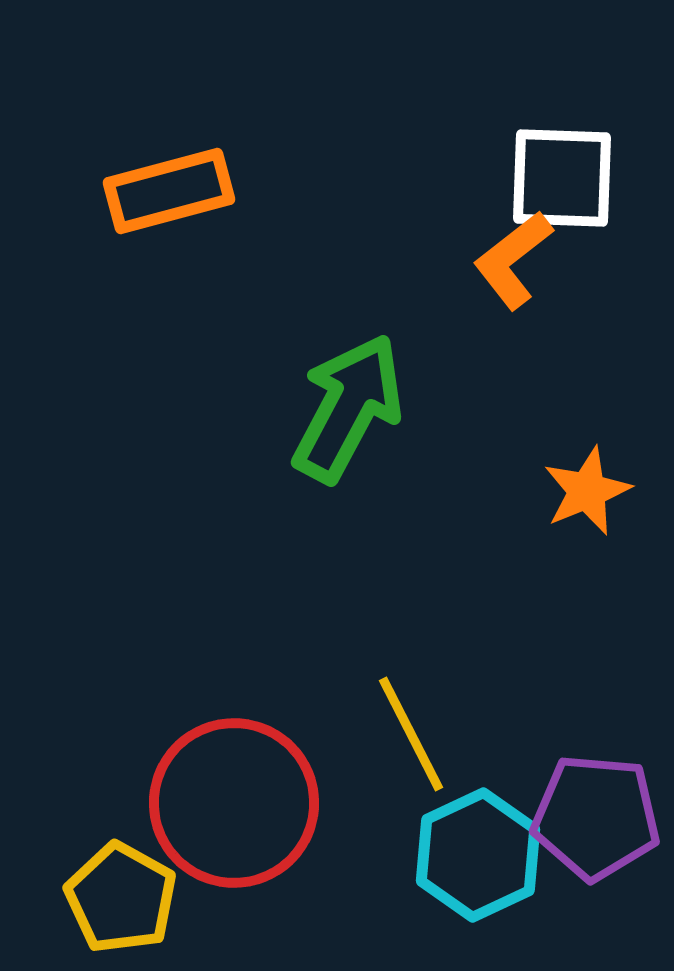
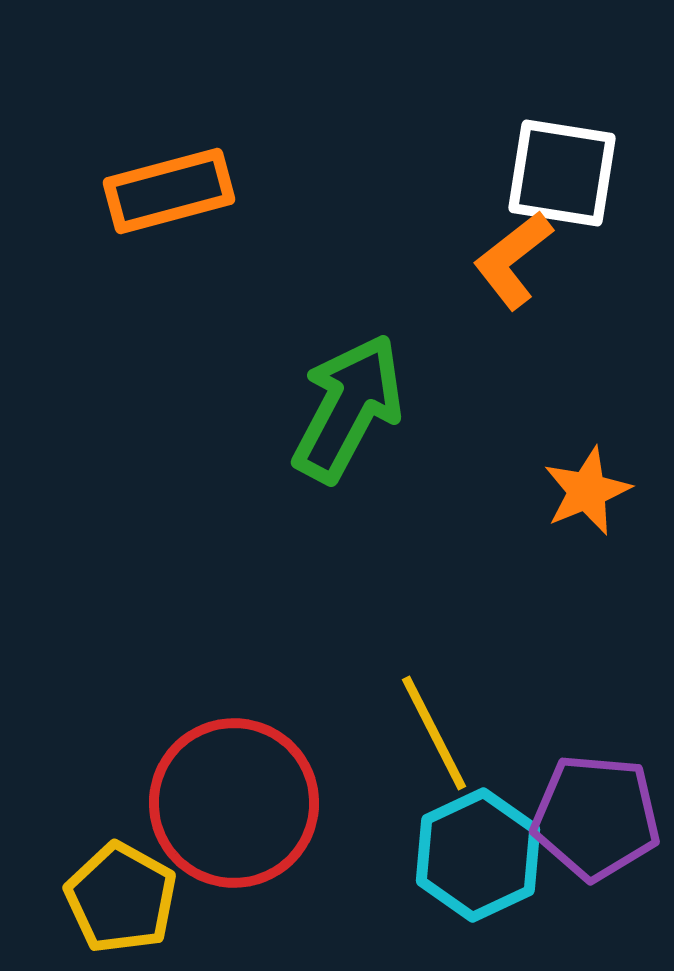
white square: moved 5 px up; rotated 7 degrees clockwise
yellow line: moved 23 px right, 1 px up
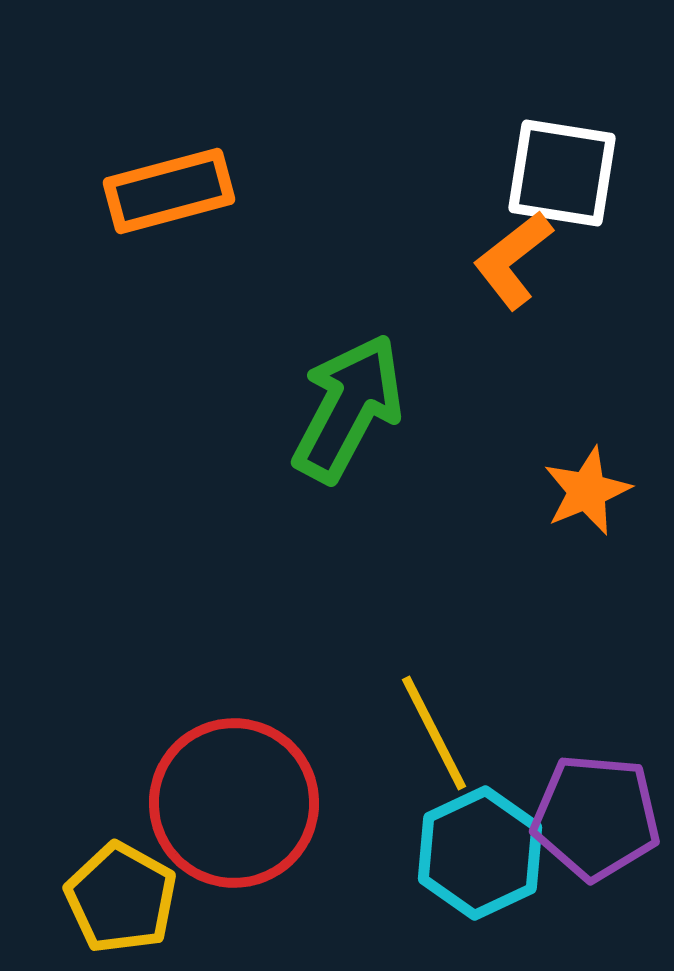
cyan hexagon: moved 2 px right, 2 px up
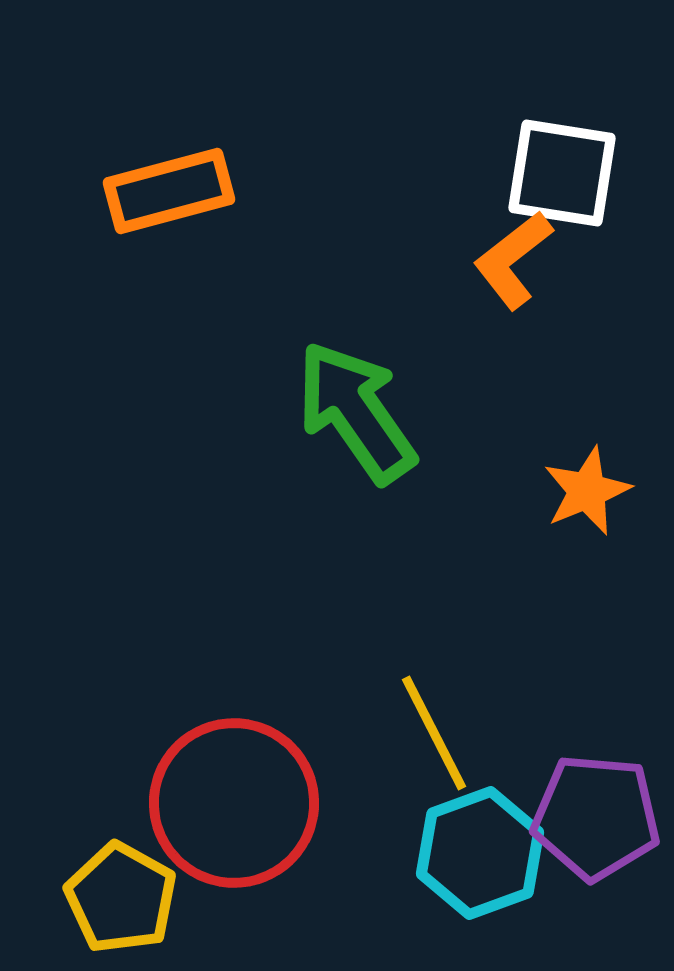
green arrow: moved 8 px right, 4 px down; rotated 63 degrees counterclockwise
cyan hexagon: rotated 5 degrees clockwise
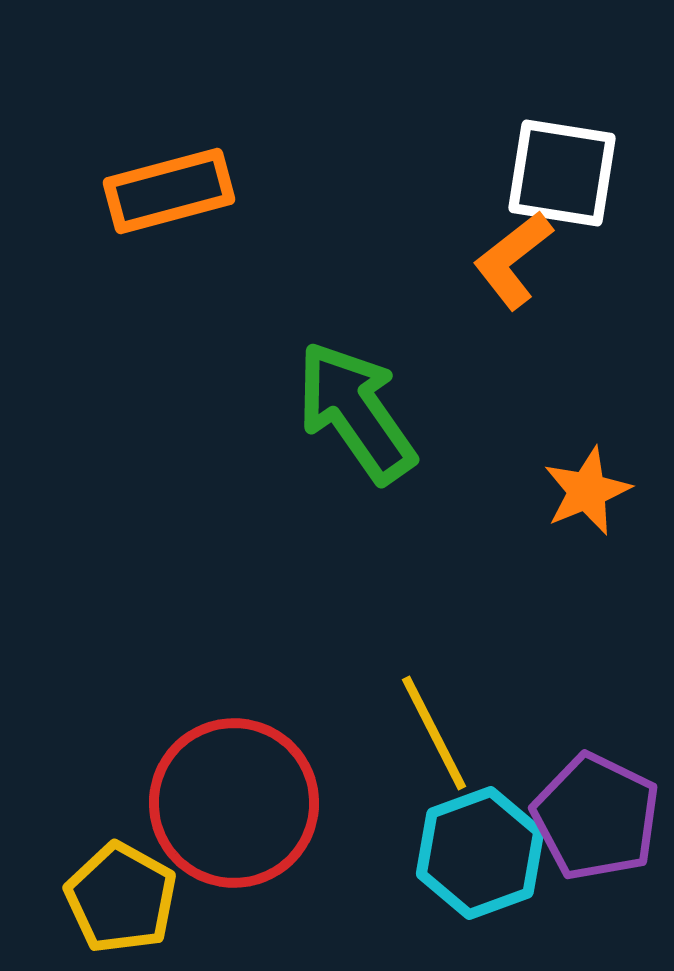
purple pentagon: rotated 21 degrees clockwise
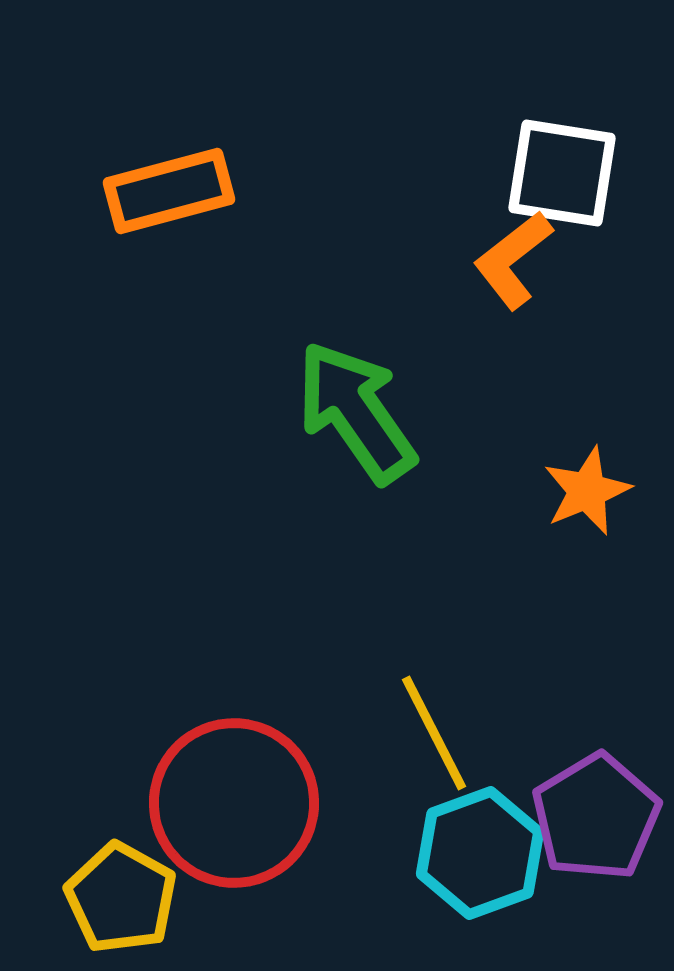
purple pentagon: rotated 15 degrees clockwise
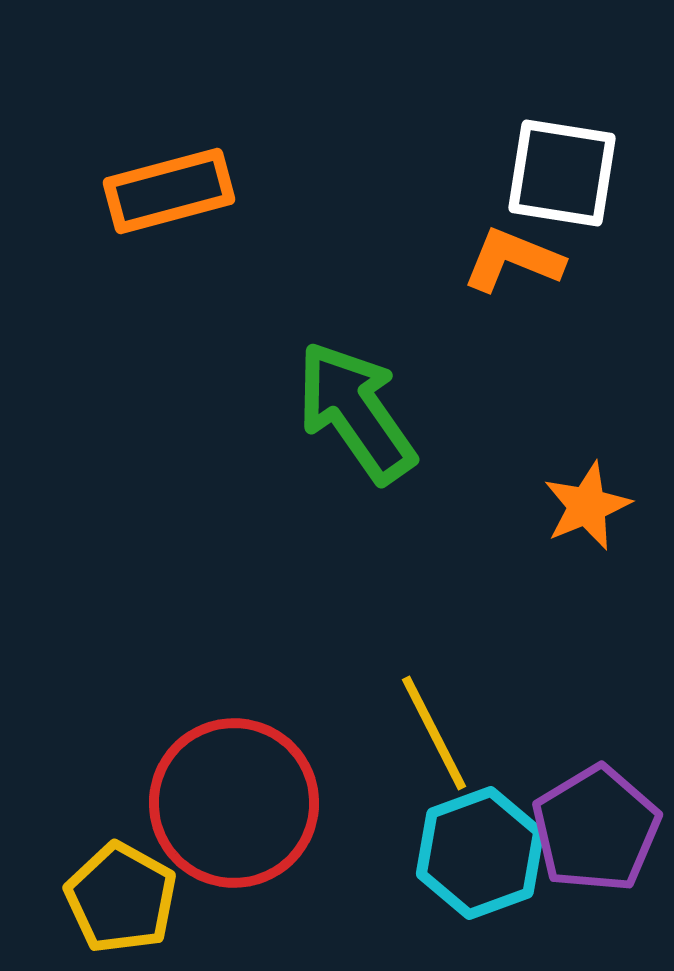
orange L-shape: rotated 60 degrees clockwise
orange star: moved 15 px down
purple pentagon: moved 12 px down
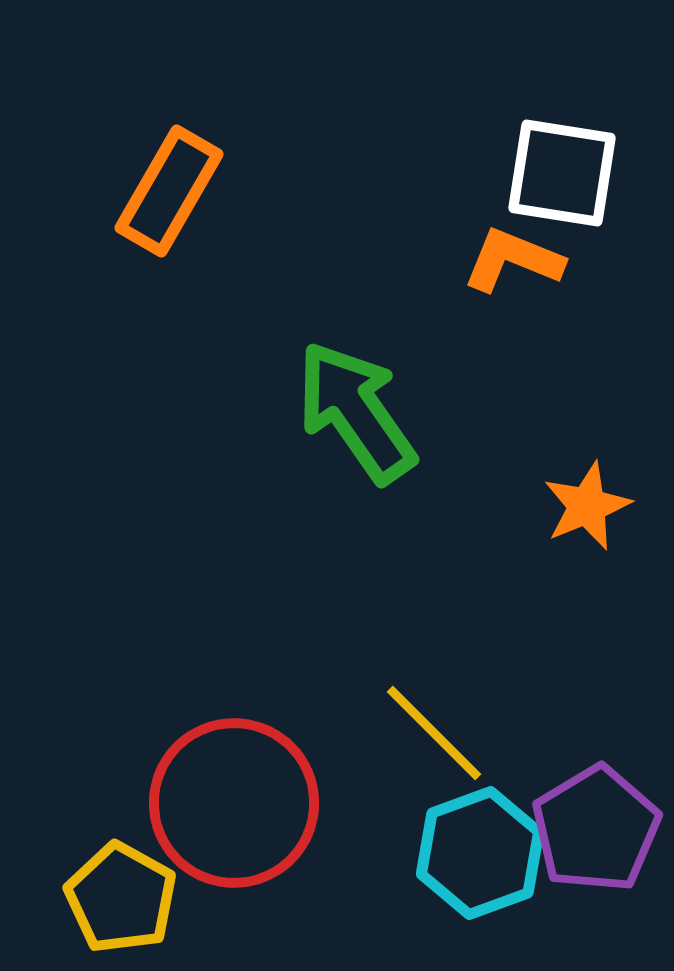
orange rectangle: rotated 45 degrees counterclockwise
yellow line: rotated 18 degrees counterclockwise
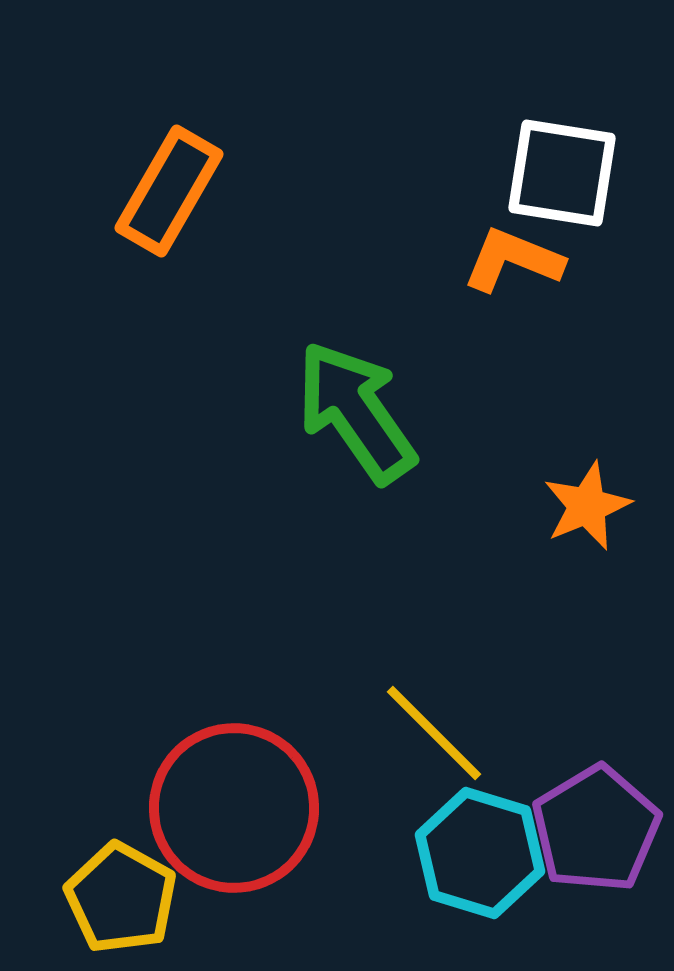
red circle: moved 5 px down
cyan hexagon: rotated 23 degrees counterclockwise
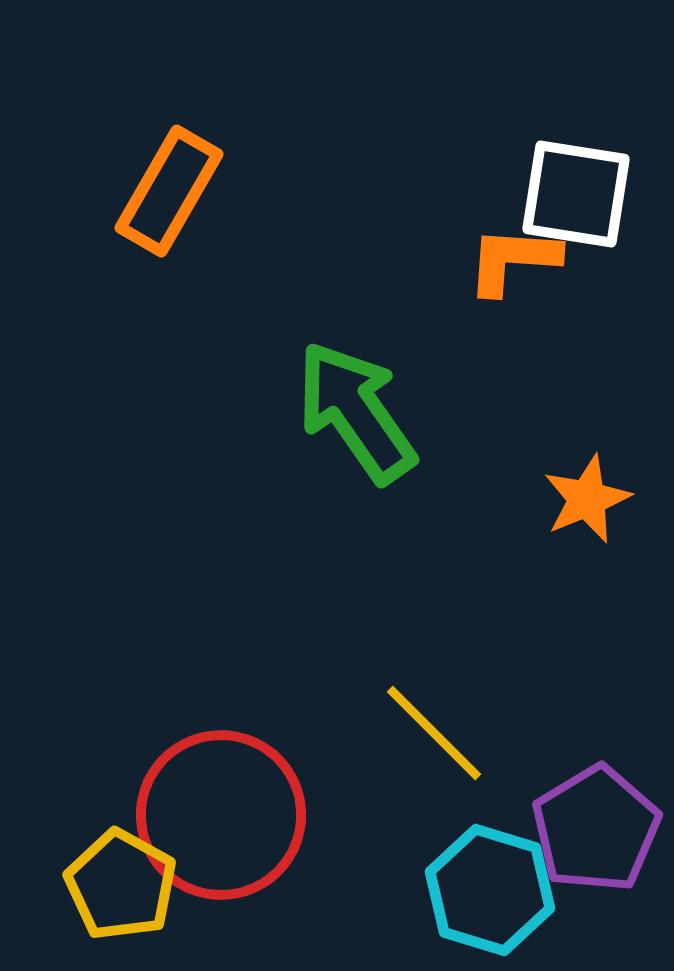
white square: moved 14 px right, 21 px down
orange L-shape: rotated 18 degrees counterclockwise
orange star: moved 7 px up
red circle: moved 13 px left, 7 px down
cyan hexagon: moved 10 px right, 37 px down
yellow pentagon: moved 13 px up
